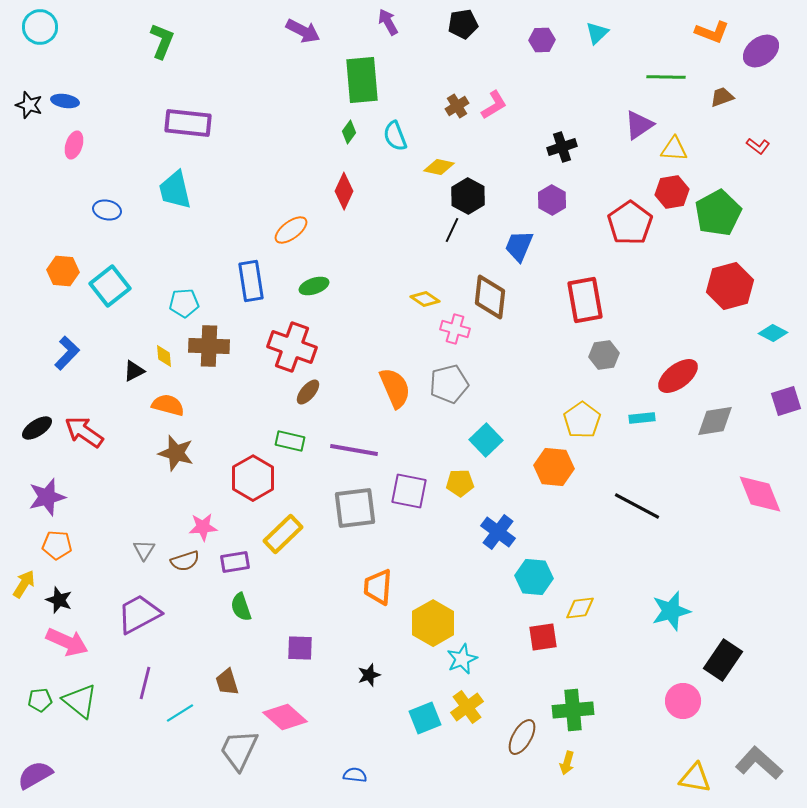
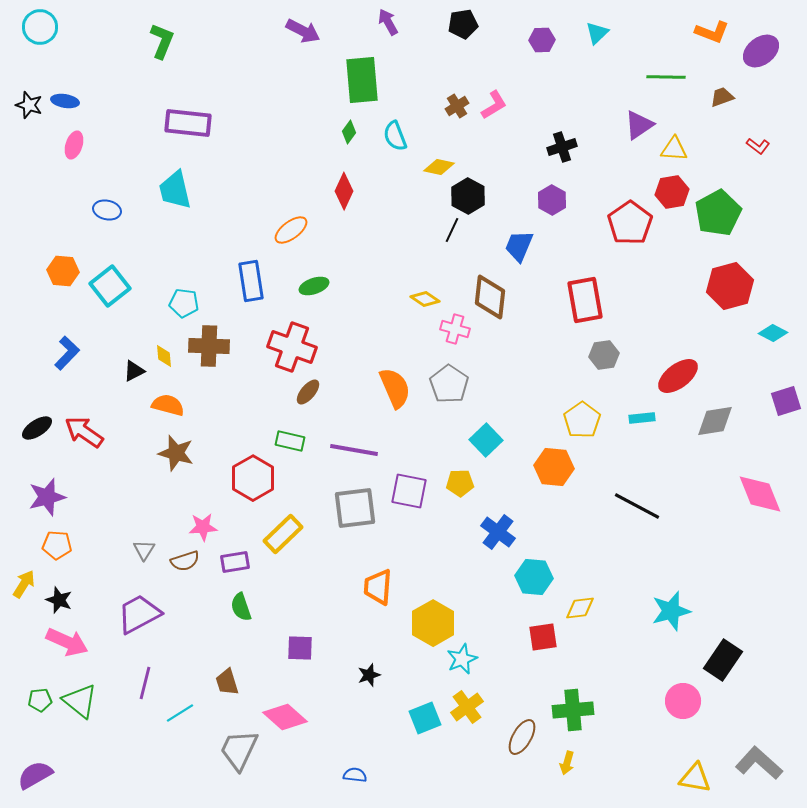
cyan pentagon at (184, 303): rotated 12 degrees clockwise
gray pentagon at (449, 384): rotated 24 degrees counterclockwise
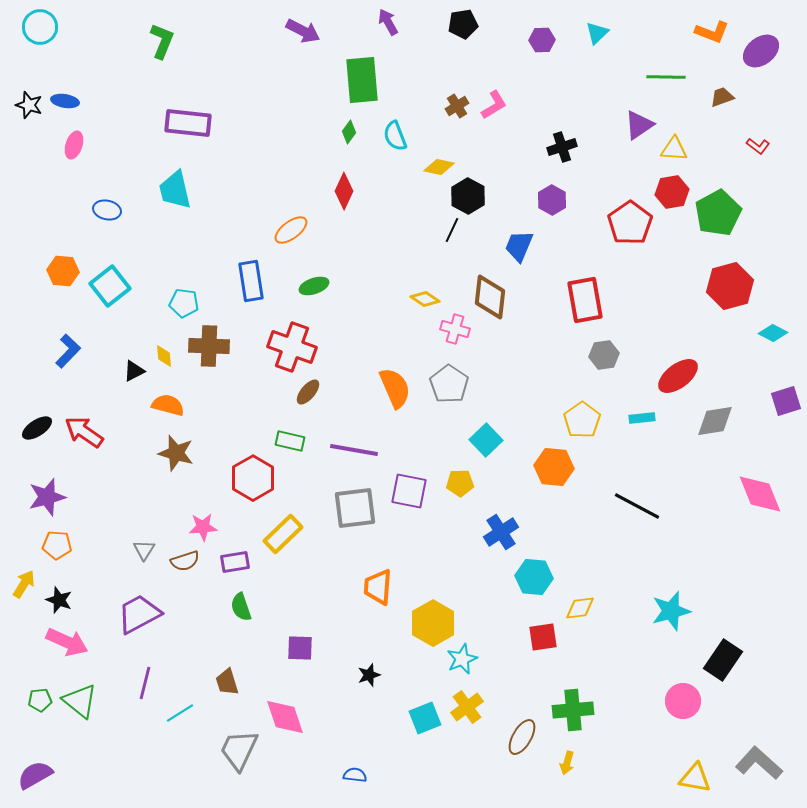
blue L-shape at (67, 353): moved 1 px right, 2 px up
blue cross at (498, 532): moved 3 px right; rotated 20 degrees clockwise
pink diamond at (285, 717): rotated 30 degrees clockwise
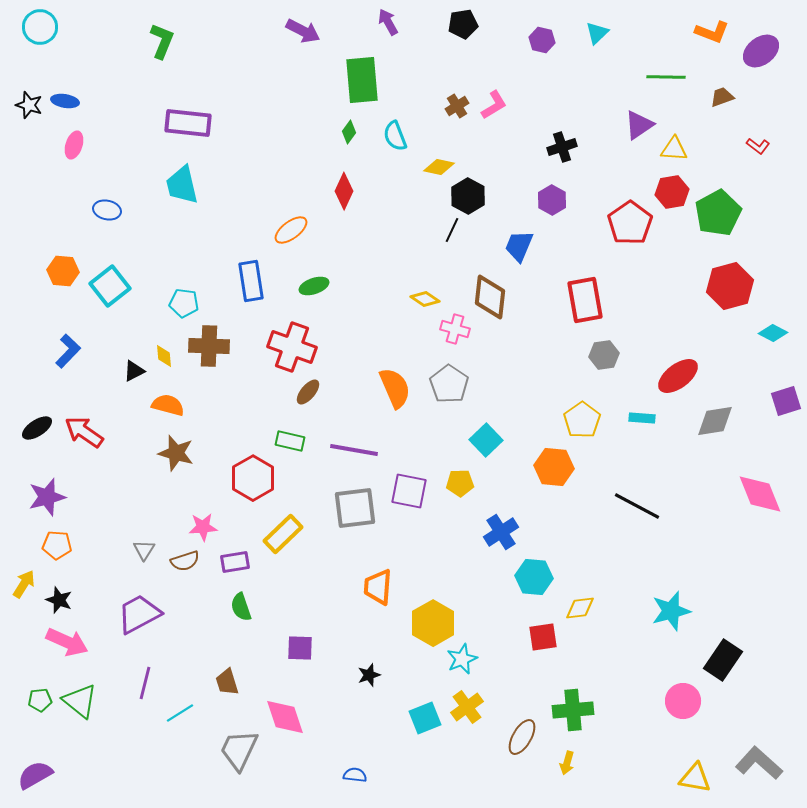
purple hexagon at (542, 40): rotated 15 degrees clockwise
cyan trapezoid at (175, 190): moved 7 px right, 5 px up
cyan rectangle at (642, 418): rotated 10 degrees clockwise
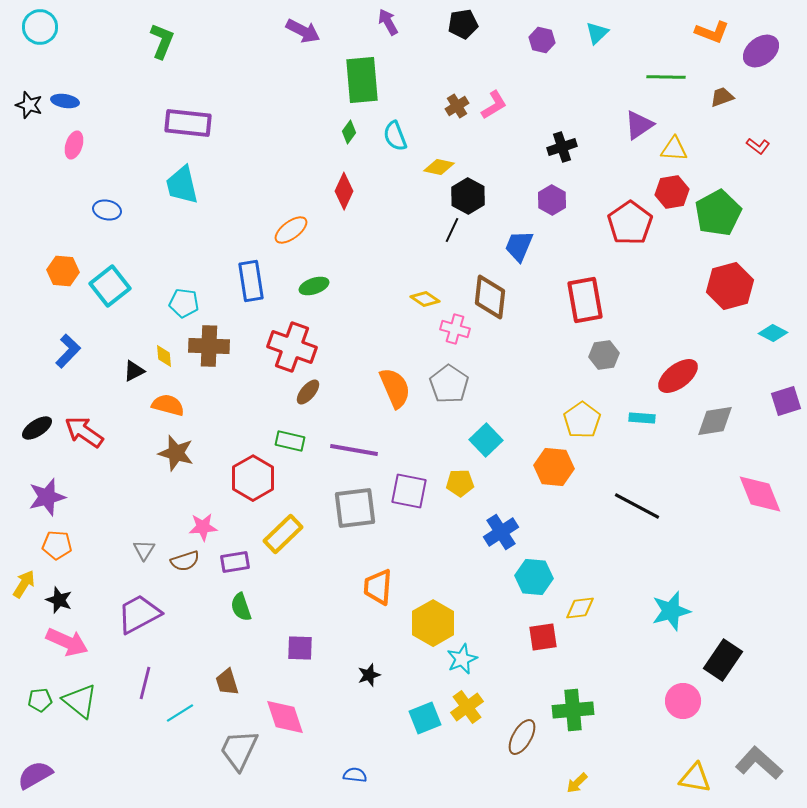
yellow arrow at (567, 763): moved 10 px right, 20 px down; rotated 30 degrees clockwise
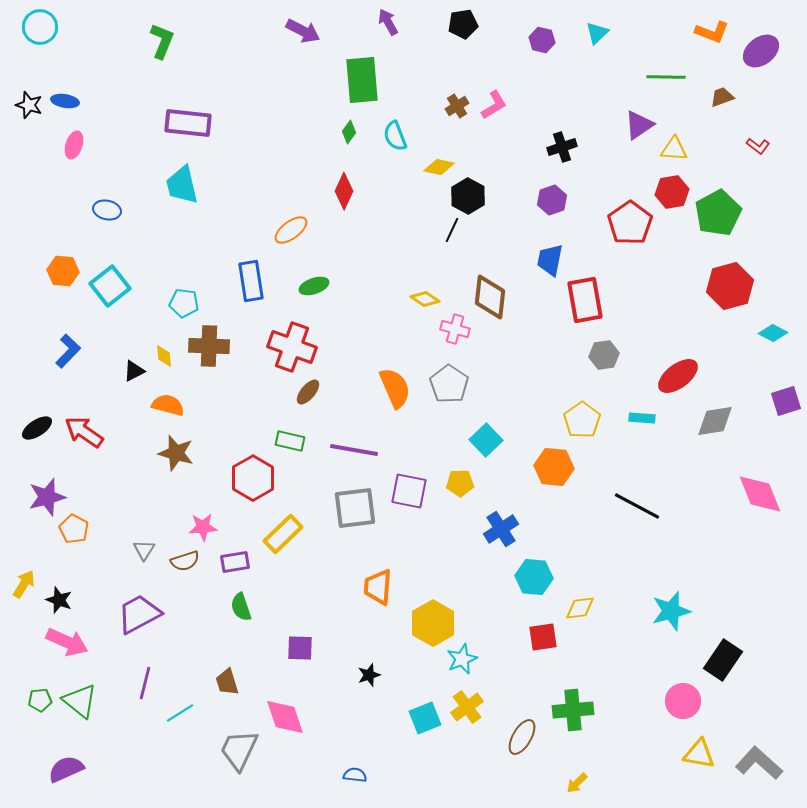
purple hexagon at (552, 200): rotated 12 degrees clockwise
blue trapezoid at (519, 246): moved 31 px right, 14 px down; rotated 12 degrees counterclockwise
blue cross at (501, 532): moved 3 px up
orange pentagon at (57, 545): moved 17 px right, 16 px up; rotated 24 degrees clockwise
purple semicircle at (35, 775): moved 31 px right, 6 px up; rotated 6 degrees clockwise
yellow triangle at (695, 778): moved 4 px right, 24 px up
